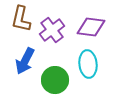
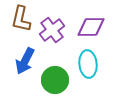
purple diamond: rotated 8 degrees counterclockwise
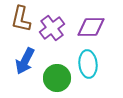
purple cross: moved 2 px up
green circle: moved 2 px right, 2 px up
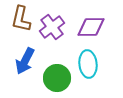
purple cross: moved 1 px up
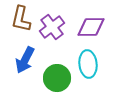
blue arrow: moved 1 px up
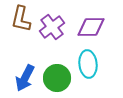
blue arrow: moved 18 px down
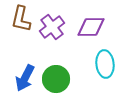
cyan ellipse: moved 17 px right
green circle: moved 1 px left, 1 px down
